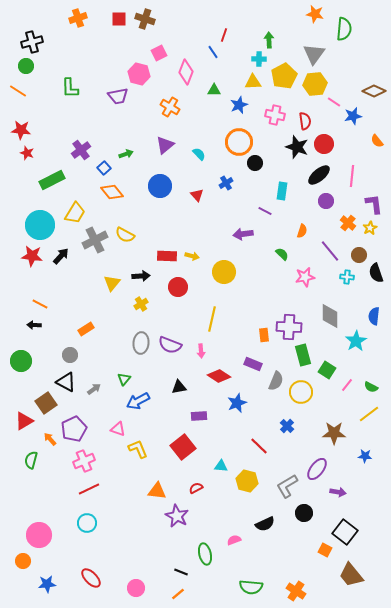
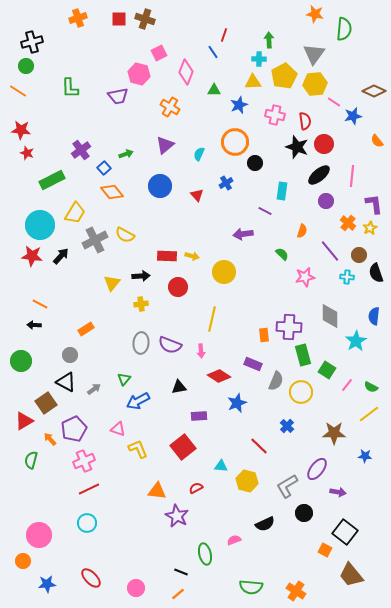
orange circle at (239, 142): moved 4 px left
cyan semicircle at (199, 154): rotated 112 degrees counterclockwise
yellow cross at (141, 304): rotated 24 degrees clockwise
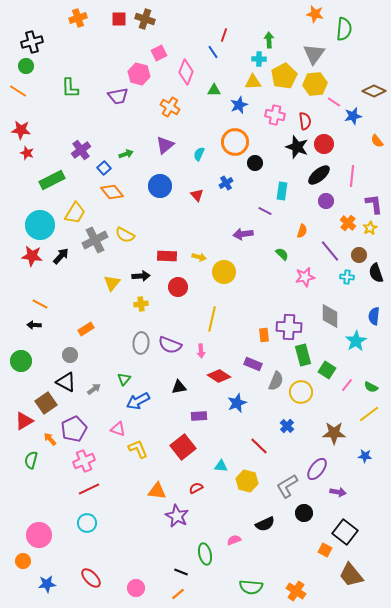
yellow arrow at (192, 256): moved 7 px right, 1 px down
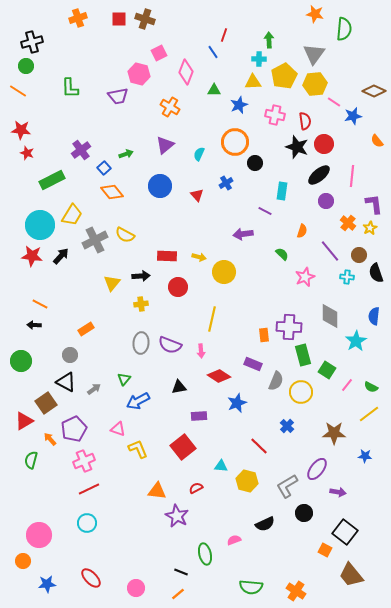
yellow trapezoid at (75, 213): moved 3 px left, 2 px down
pink star at (305, 277): rotated 12 degrees counterclockwise
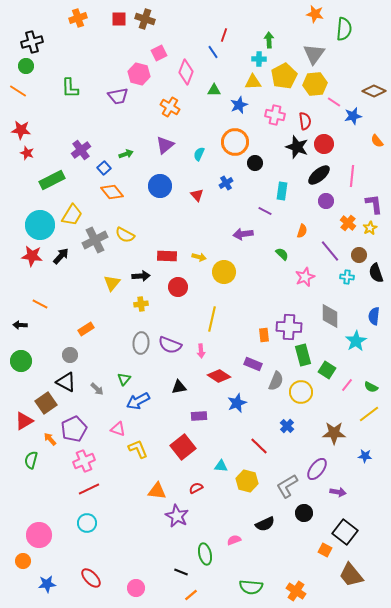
black arrow at (34, 325): moved 14 px left
gray arrow at (94, 389): moved 3 px right; rotated 80 degrees clockwise
orange line at (178, 594): moved 13 px right, 1 px down
